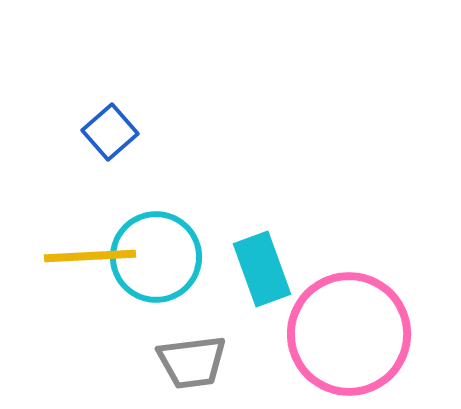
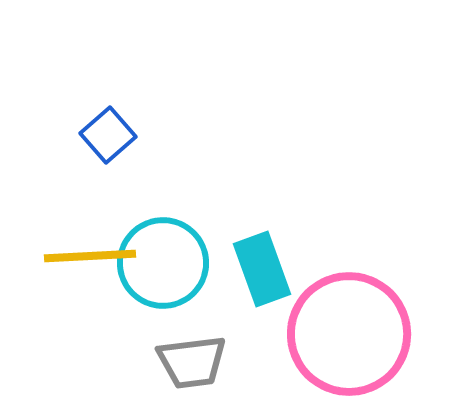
blue square: moved 2 px left, 3 px down
cyan circle: moved 7 px right, 6 px down
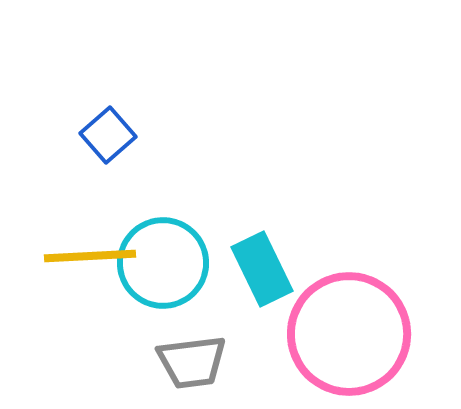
cyan rectangle: rotated 6 degrees counterclockwise
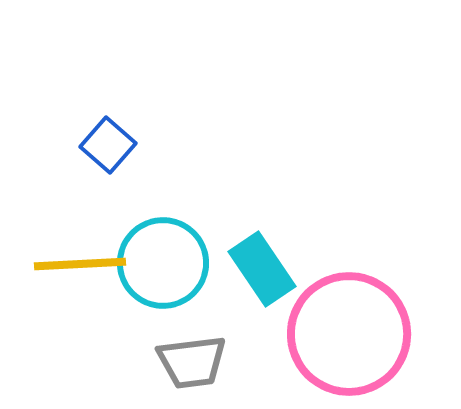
blue square: moved 10 px down; rotated 8 degrees counterclockwise
yellow line: moved 10 px left, 8 px down
cyan rectangle: rotated 8 degrees counterclockwise
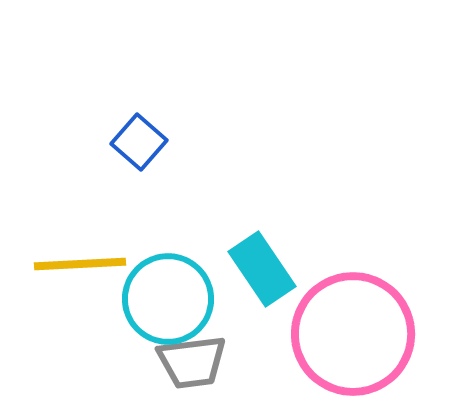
blue square: moved 31 px right, 3 px up
cyan circle: moved 5 px right, 36 px down
pink circle: moved 4 px right
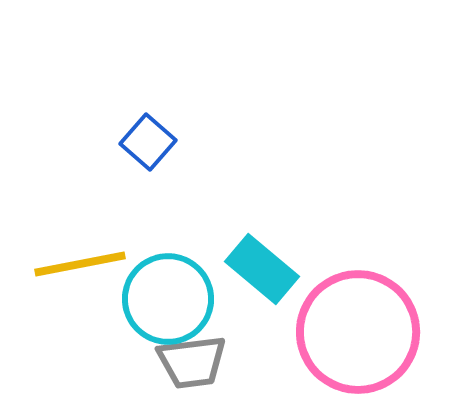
blue square: moved 9 px right
yellow line: rotated 8 degrees counterclockwise
cyan rectangle: rotated 16 degrees counterclockwise
pink circle: moved 5 px right, 2 px up
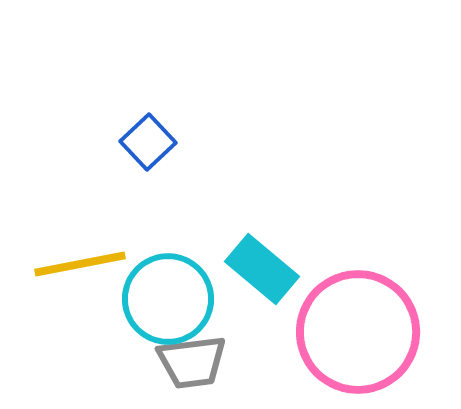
blue square: rotated 6 degrees clockwise
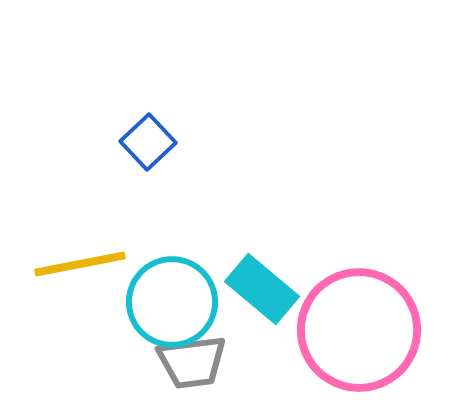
cyan rectangle: moved 20 px down
cyan circle: moved 4 px right, 3 px down
pink circle: moved 1 px right, 2 px up
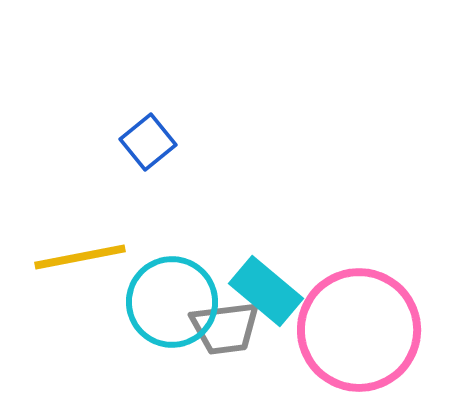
blue square: rotated 4 degrees clockwise
yellow line: moved 7 px up
cyan rectangle: moved 4 px right, 2 px down
gray trapezoid: moved 33 px right, 34 px up
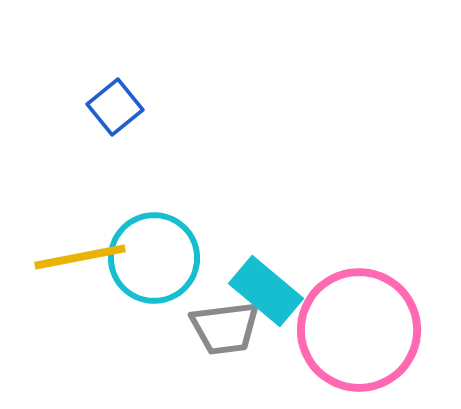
blue square: moved 33 px left, 35 px up
cyan circle: moved 18 px left, 44 px up
